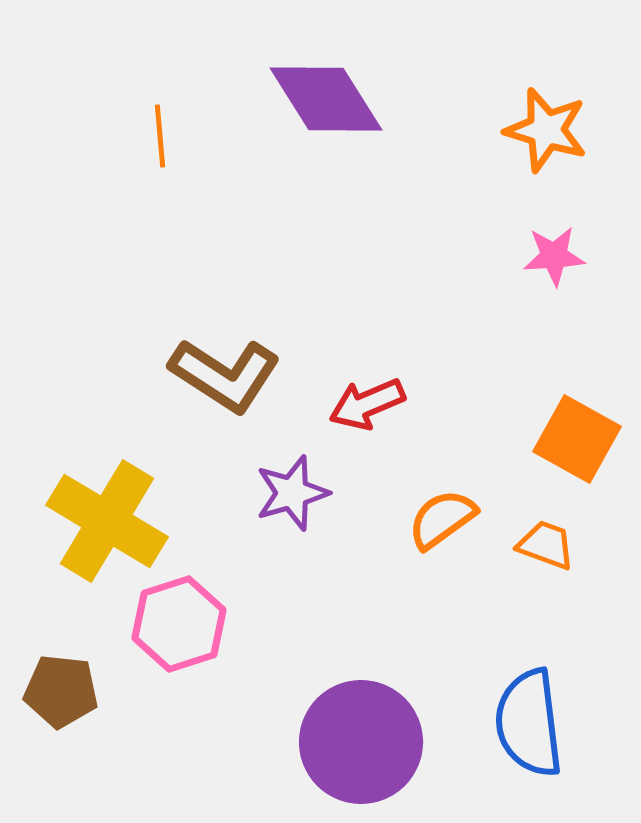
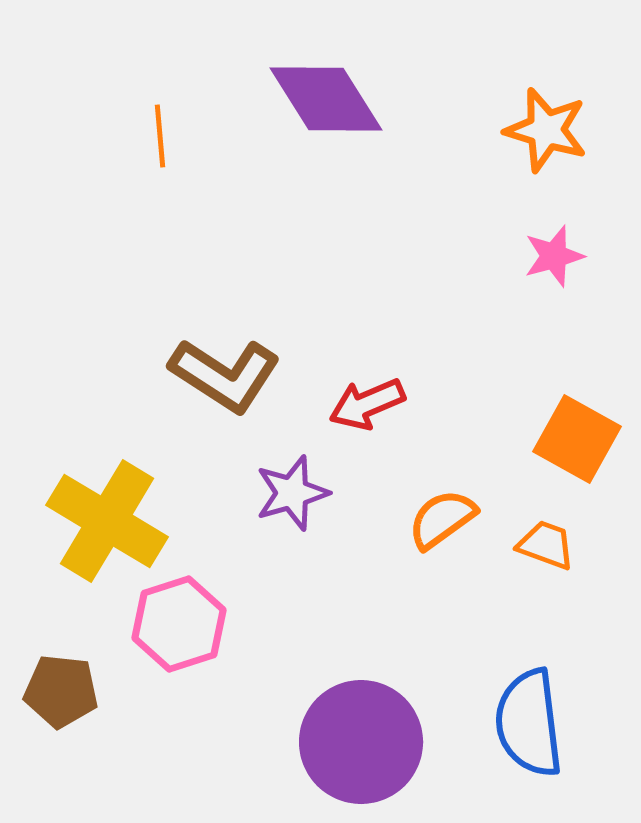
pink star: rotated 12 degrees counterclockwise
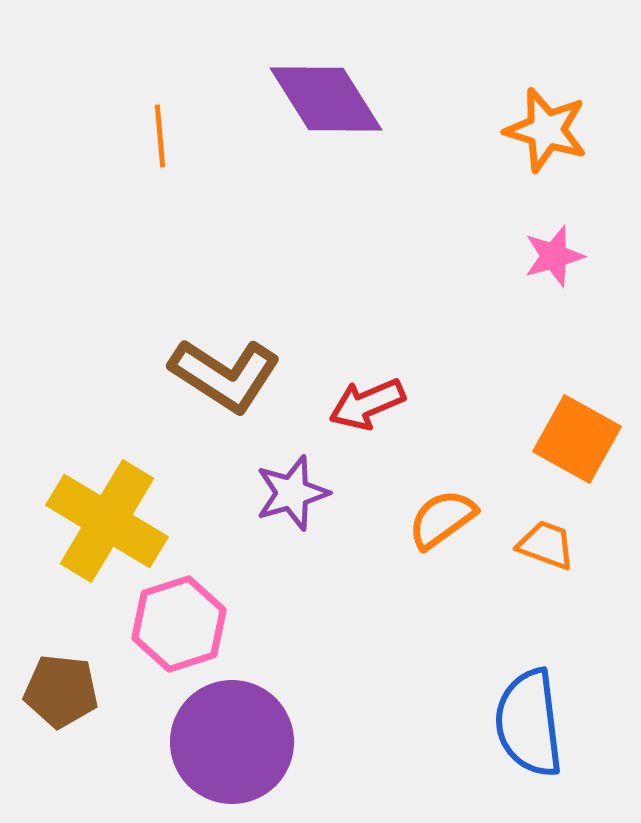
purple circle: moved 129 px left
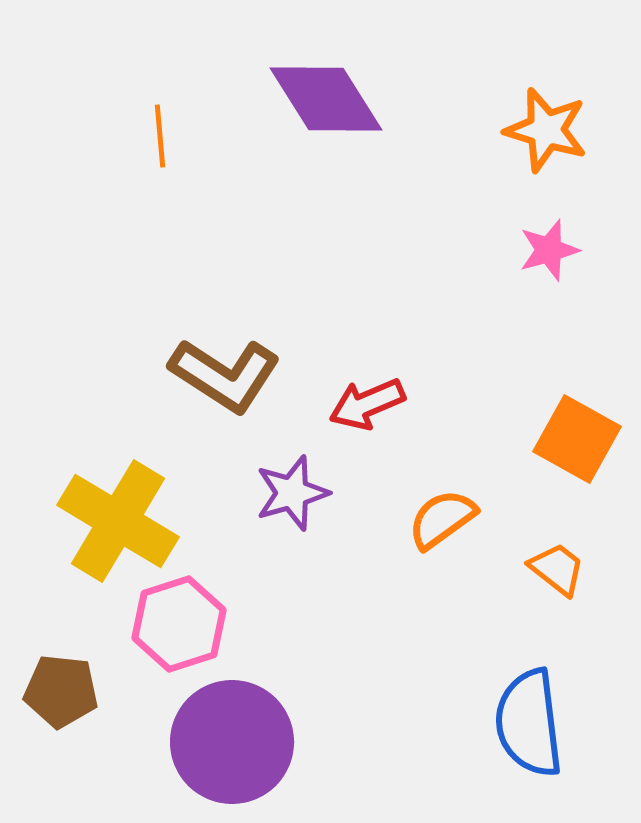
pink star: moved 5 px left, 6 px up
yellow cross: moved 11 px right
orange trapezoid: moved 11 px right, 24 px down; rotated 18 degrees clockwise
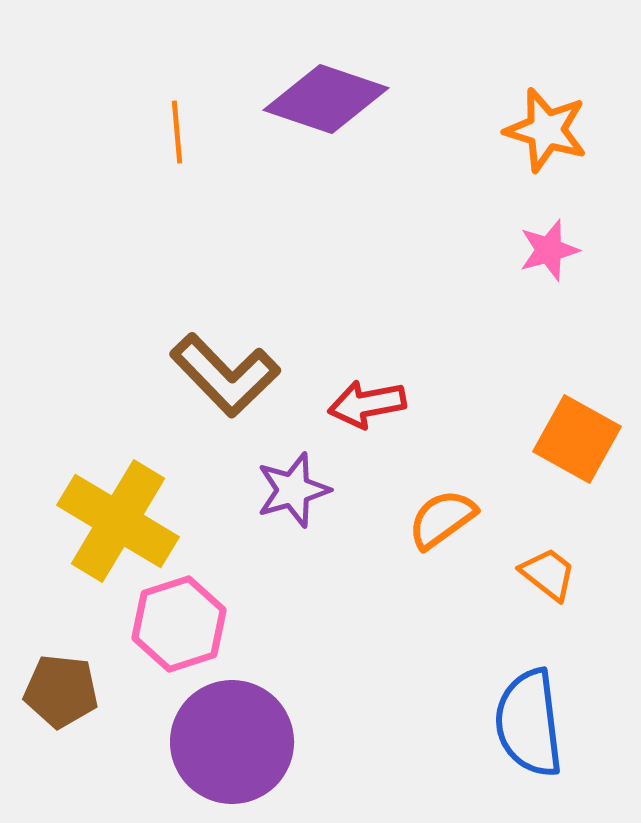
purple diamond: rotated 39 degrees counterclockwise
orange line: moved 17 px right, 4 px up
brown L-shape: rotated 13 degrees clockwise
red arrow: rotated 12 degrees clockwise
purple star: moved 1 px right, 3 px up
orange trapezoid: moved 9 px left, 5 px down
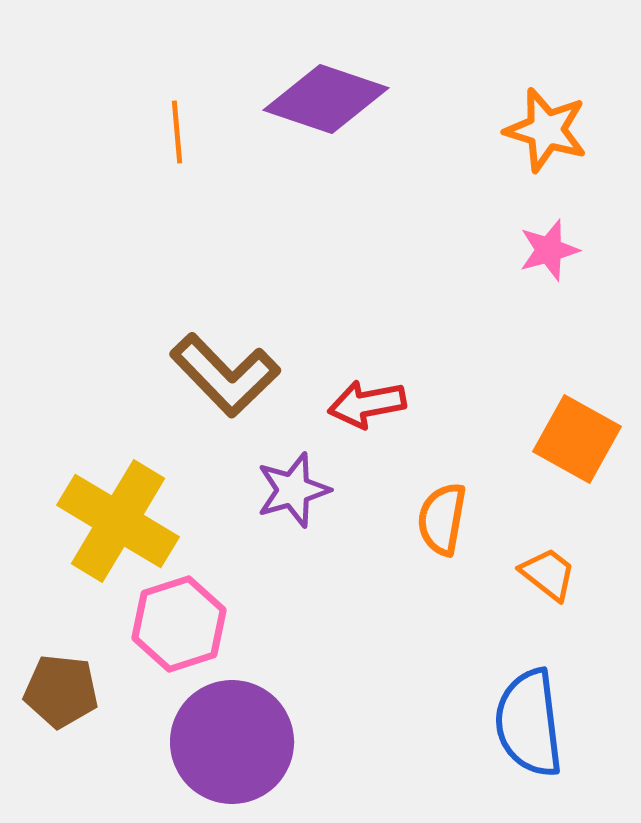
orange semicircle: rotated 44 degrees counterclockwise
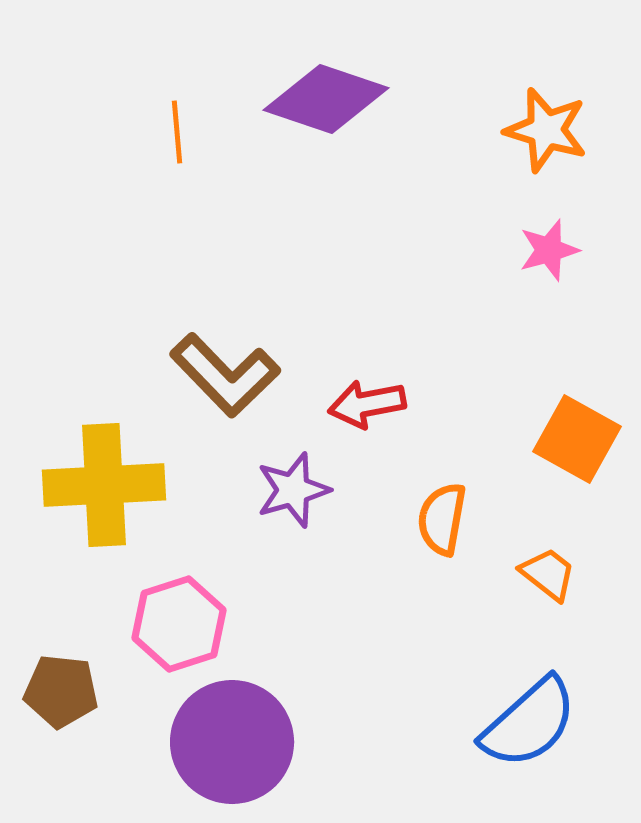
yellow cross: moved 14 px left, 36 px up; rotated 34 degrees counterclockwise
blue semicircle: rotated 125 degrees counterclockwise
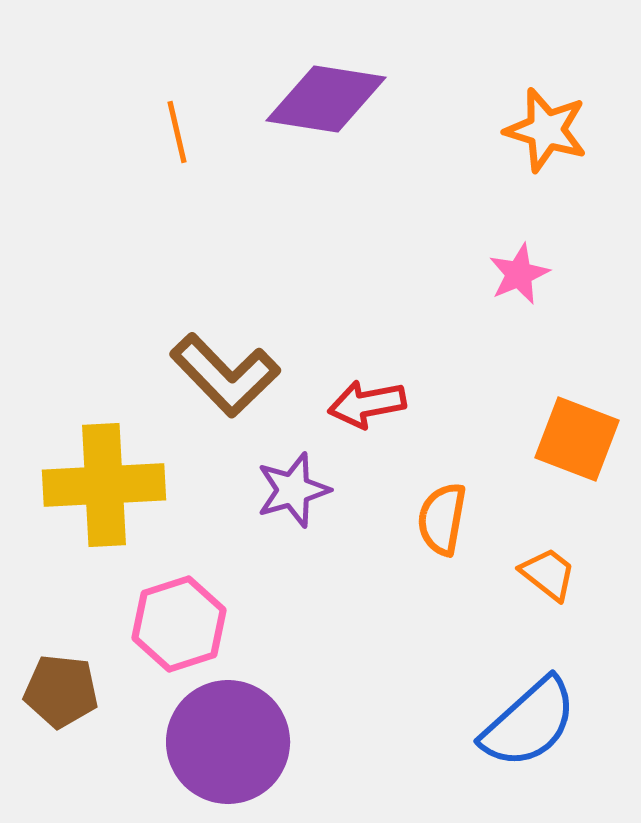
purple diamond: rotated 10 degrees counterclockwise
orange line: rotated 8 degrees counterclockwise
pink star: moved 30 px left, 24 px down; rotated 8 degrees counterclockwise
orange square: rotated 8 degrees counterclockwise
purple circle: moved 4 px left
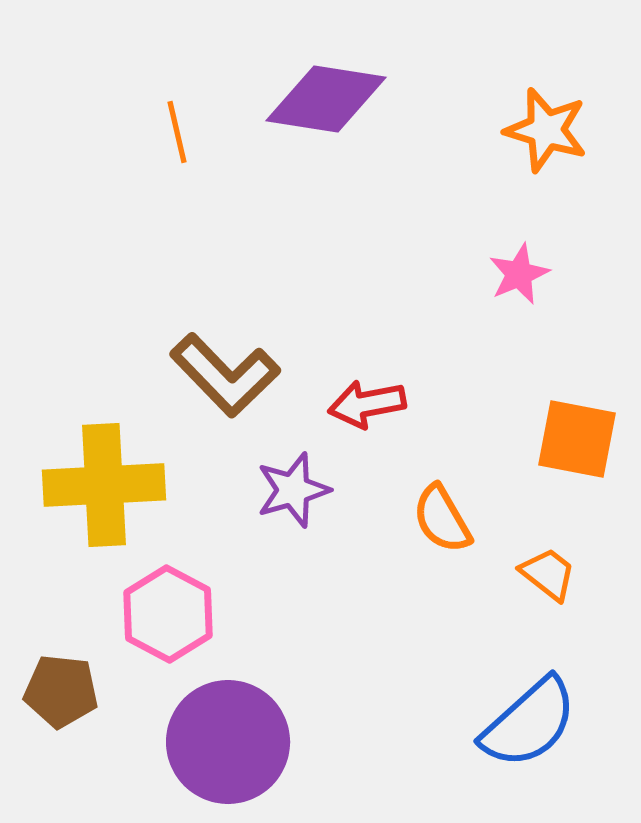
orange square: rotated 10 degrees counterclockwise
orange semicircle: rotated 40 degrees counterclockwise
pink hexagon: moved 11 px left, 10 px up; rotated 14 degrees counterclockwise
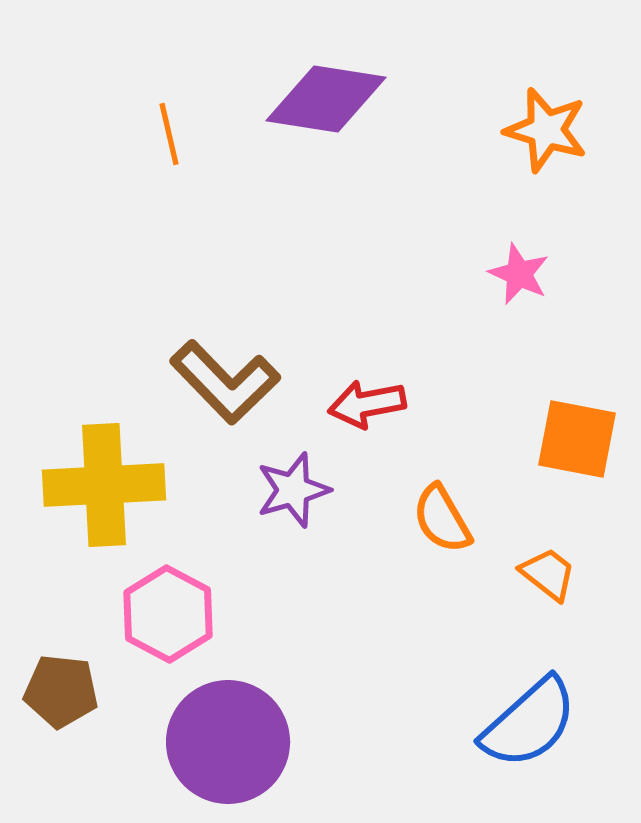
orange line: moved 8 px left, 2 px down
pink star: rotated 24 degrees counterclockwise
brown L-shape: moved 7 px down
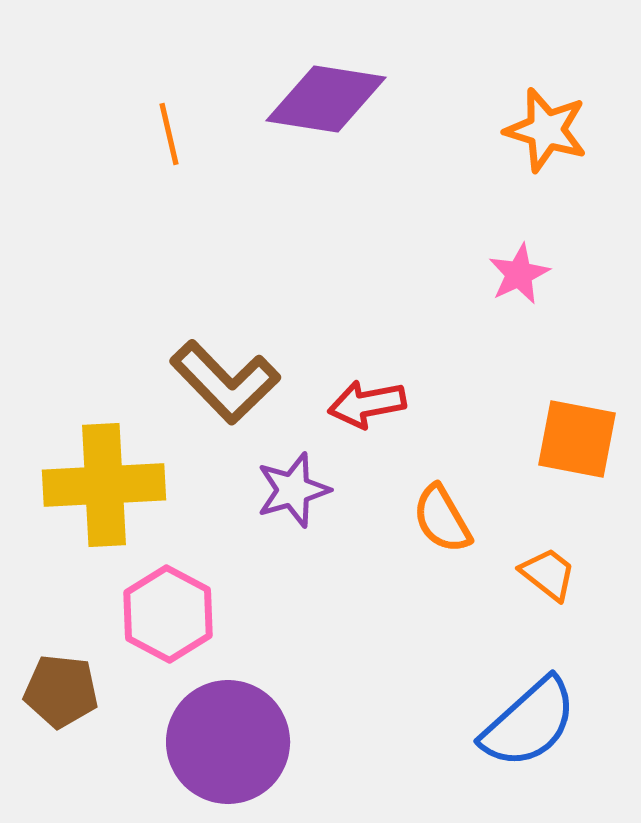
pink star: rotated 22 degrees clockwise
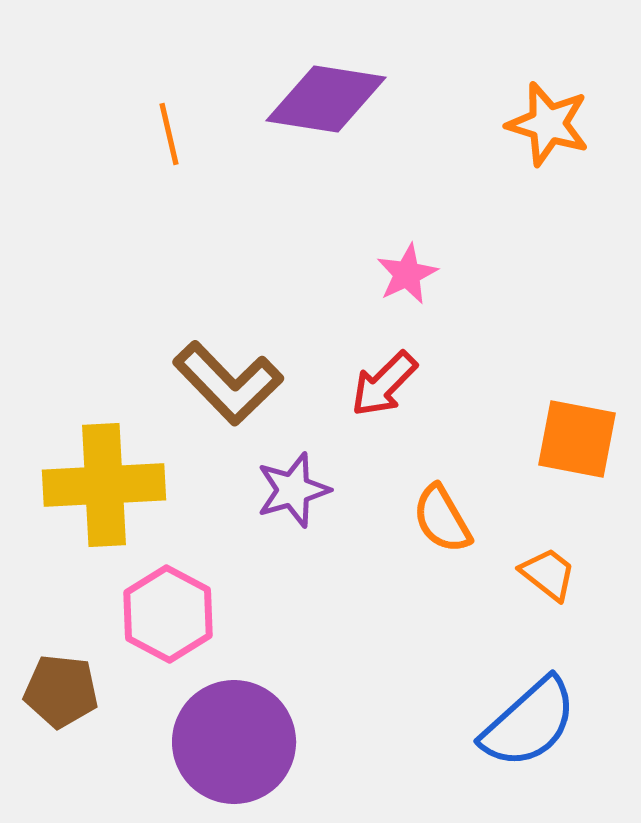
orange star: moved 2 px right, 6 px up
pink star: moved 112 px left
brown L-shape: moved 3 px right, 1 px down
red arrow: moved 17 px right, 20 px up; rotated 34 degrees counterclockwise
purple circle: moved 6 px right
